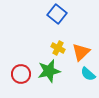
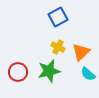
blue square: moved 1 px right, 3 px down; rotated 24 degrees clockwise
yellow cross: moved 1 px up
red circle: moved 3 px left, 2 px up
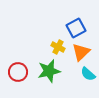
blue square: moved 18 px right, 11 px down
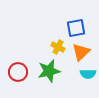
blue square: rotated 18 degrees clockwise
cyan semicircle: rotated 42 degrees counterclockwise
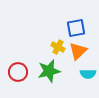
orange triangle: moved 3 px left, 1 px up
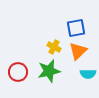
yellow cross: moved 4 px left
